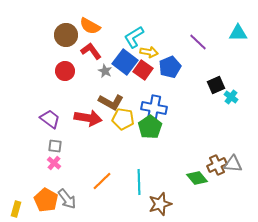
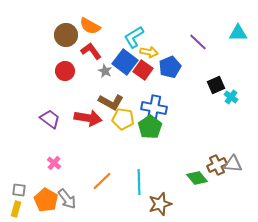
gray square: moved 36 px left, 44 px down
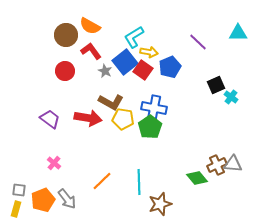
blue square: rotated 15 degrees clockwise
orange pentagon: moved 3 px left; rotated 20 degrees clockwise
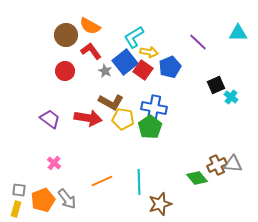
orange line: rotated 20 degrees clockwise
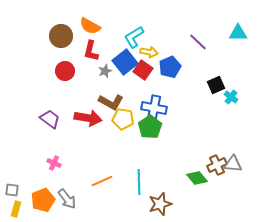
brown circle: moved 5 px left, 1 px down
red L-shape: rotated 130 degrees counterclockwise
gray star: rotated 24 degrees clockwise
pink cross: rotated 16 degrees counterclockwise
gray square: moved 7 px left
